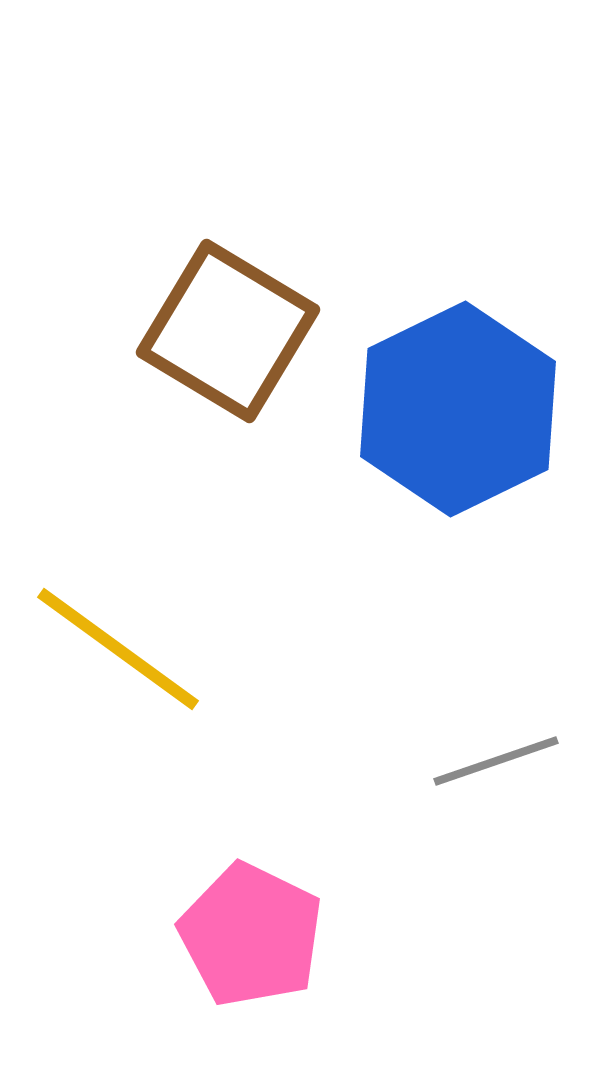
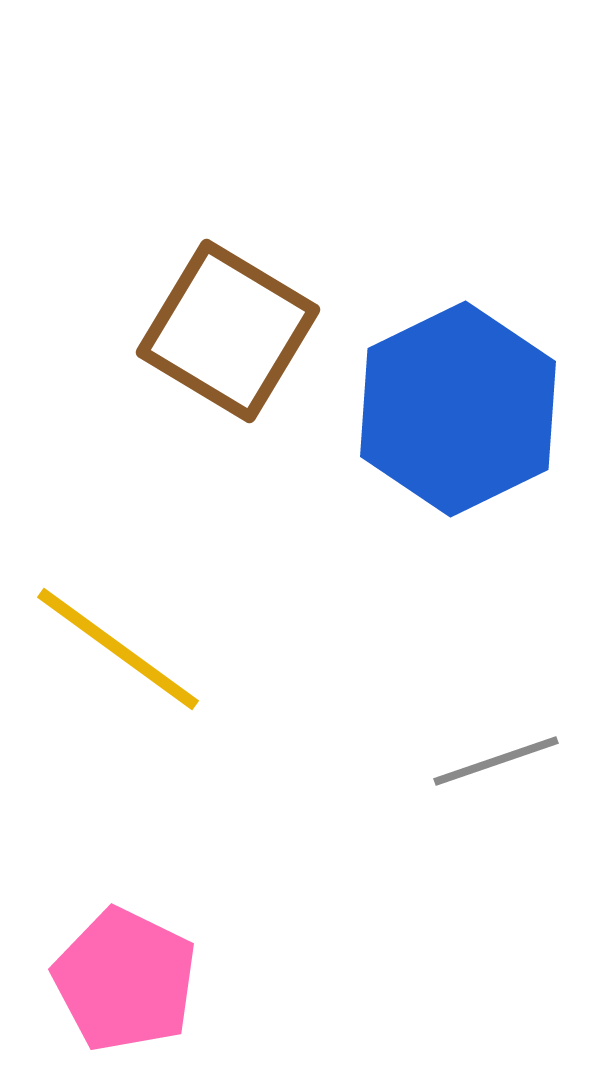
pink pentagon: moved 126 px left, 45 px down
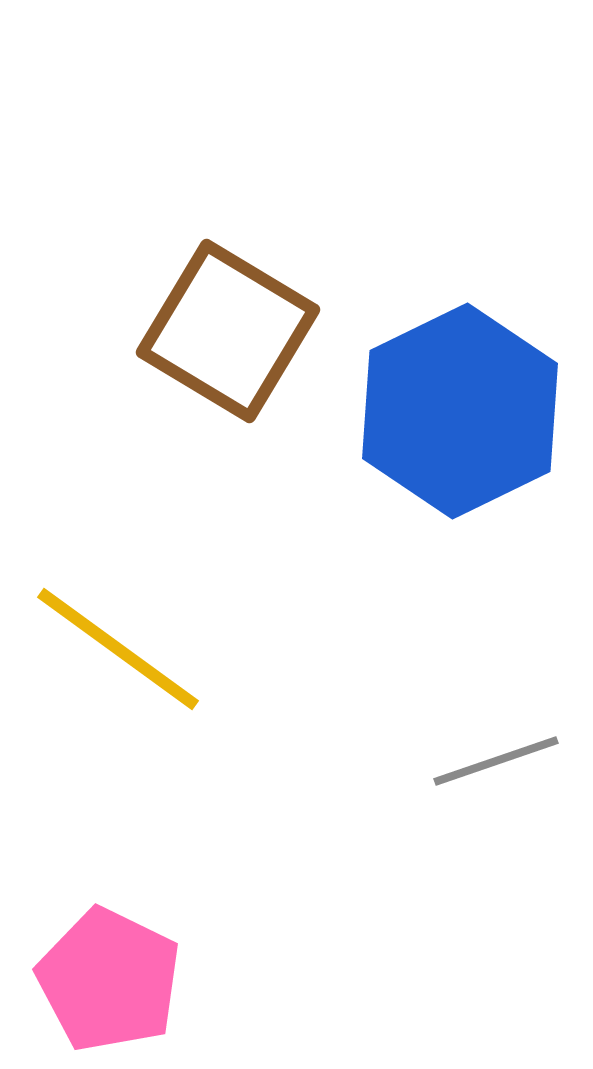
blue hexagon: moved 2 px right, 2 px down
pink pentagon: moved 16 px left
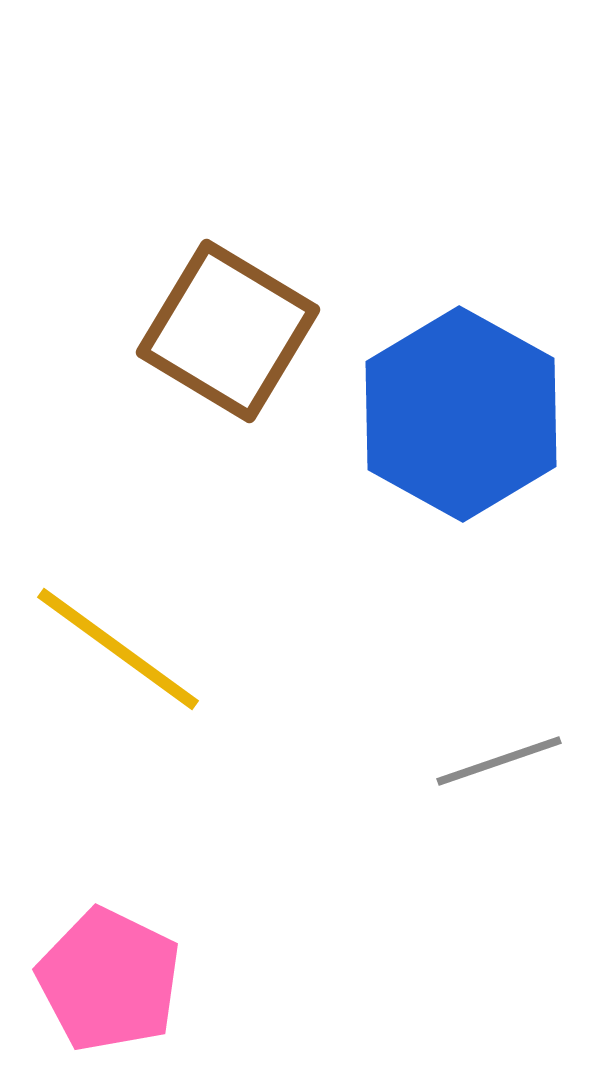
blue hexagon: moved 1 px right, 3 px down; rotated 5 degrees counterclockwise
gray line: moved 3 px right
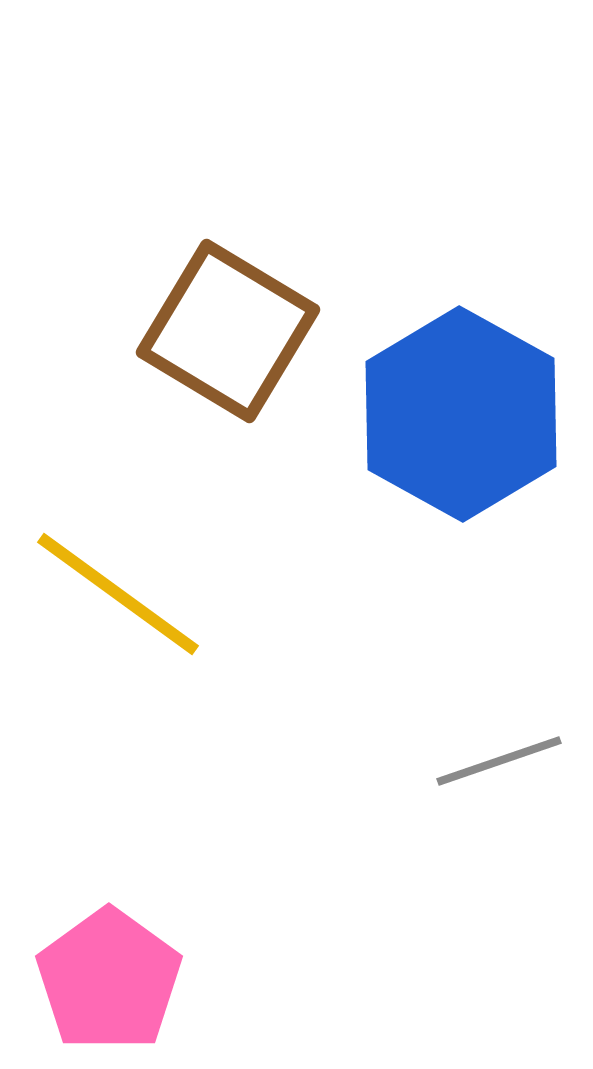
yellow line: moved 55 px up
pink pentagon: rotated 10 degrees clockwise
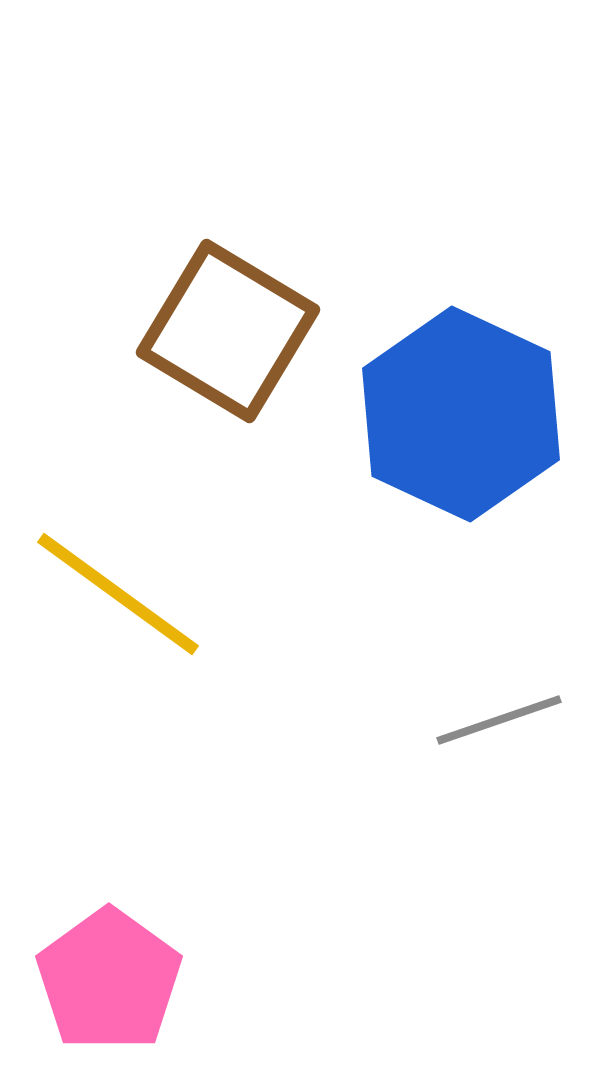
blue hexagon: rotated 4 degrees counterclockwise
gray line: moved 41 px up
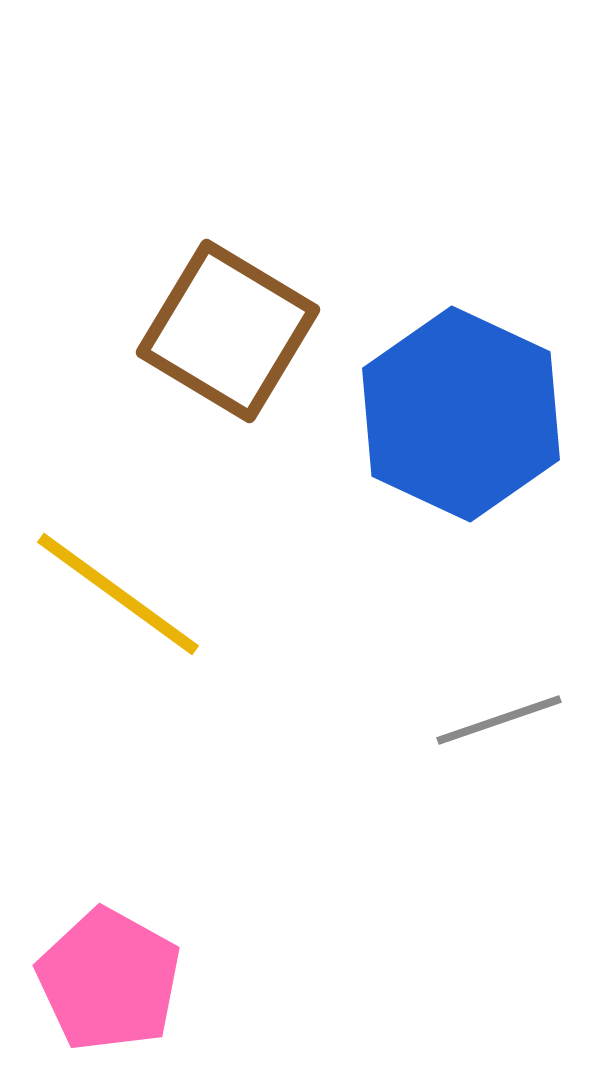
pink pentagon: rotated 7 degrees counterclockwise
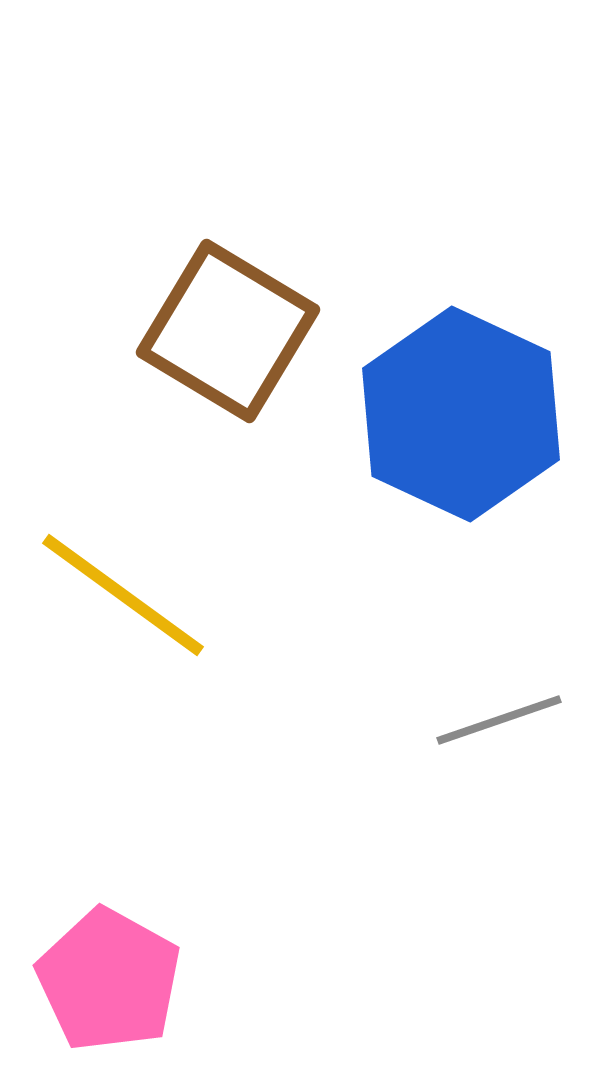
yellow line: moved 5 px right, 1 px down
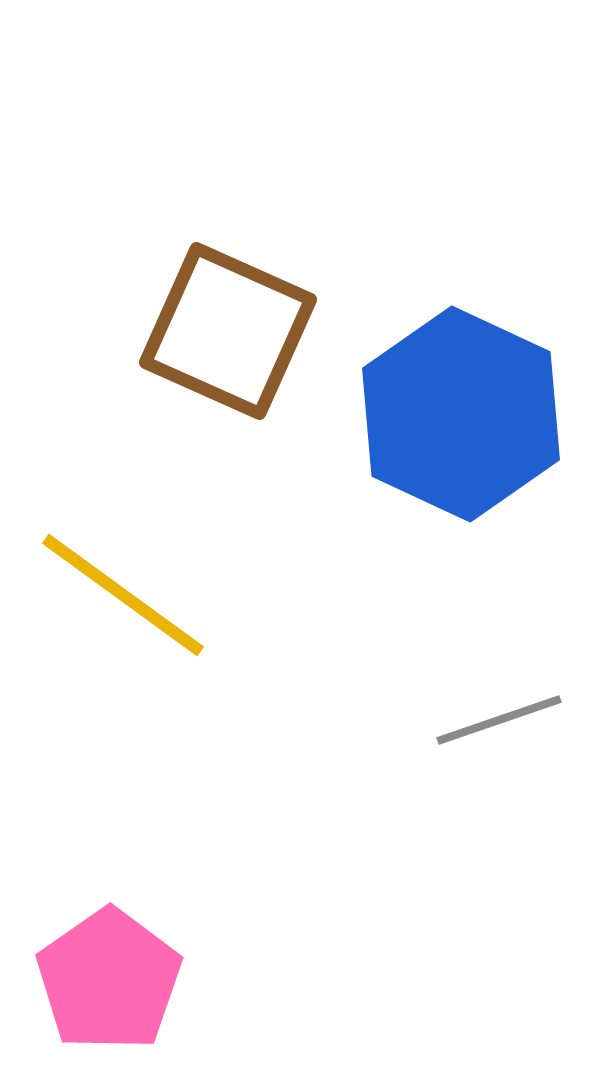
brown square: rotated 7 degrees counterclockwise
pink pentagon: rotated 8 degrees clockwise
